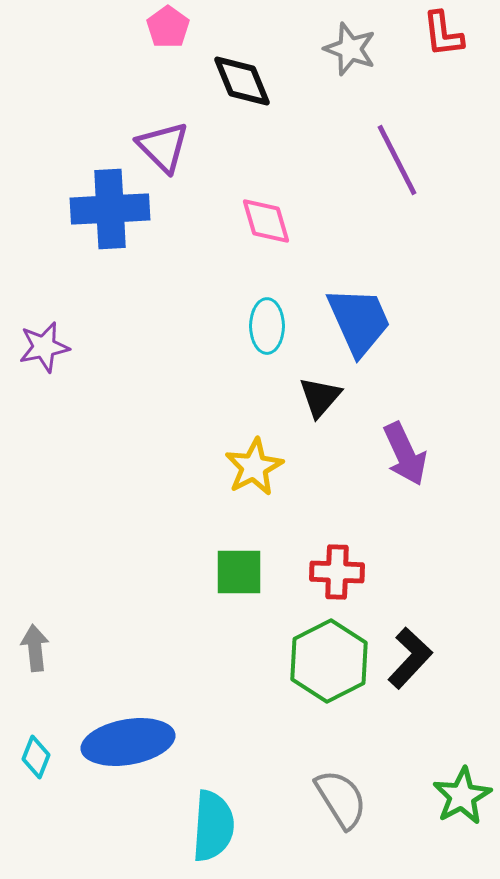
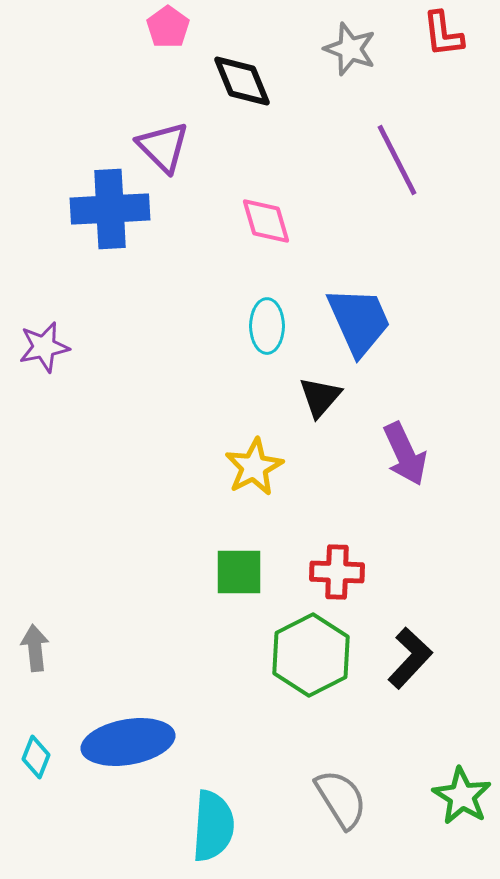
green hexagon: moved 18 px left, 6 px up
green star: rotated 12 degrees counterclockwise
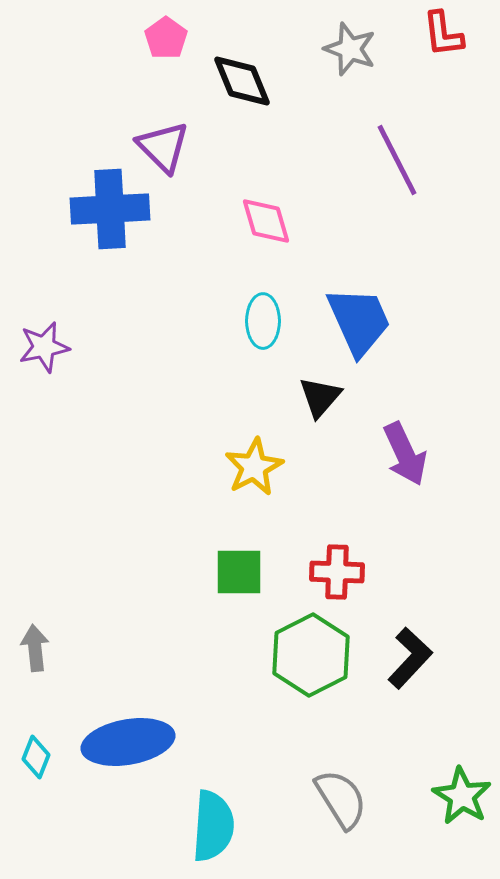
pink pentagon: moved 2 px left, 11 px down
cyan ellipse: moved 4 px left, 5 px up
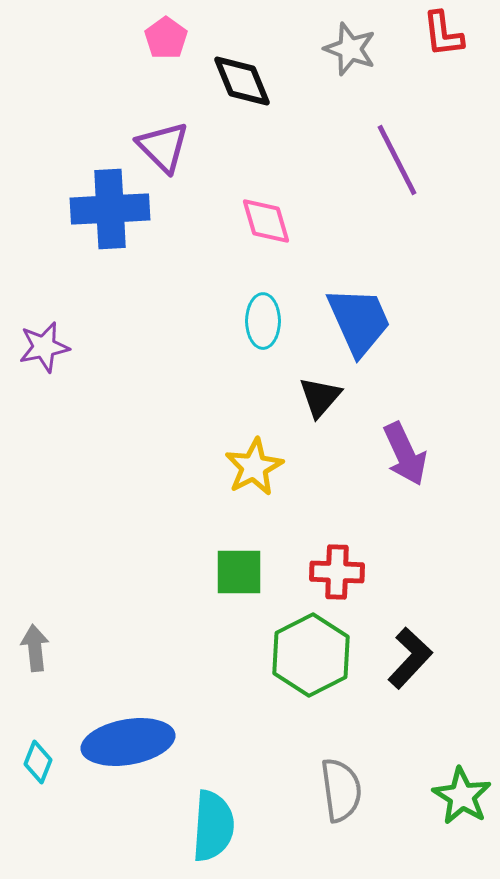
cyan diamond: moved 2 px right, 5 px down
gray semicircle: moved 9 px up; rotated 24 degrees clockwise
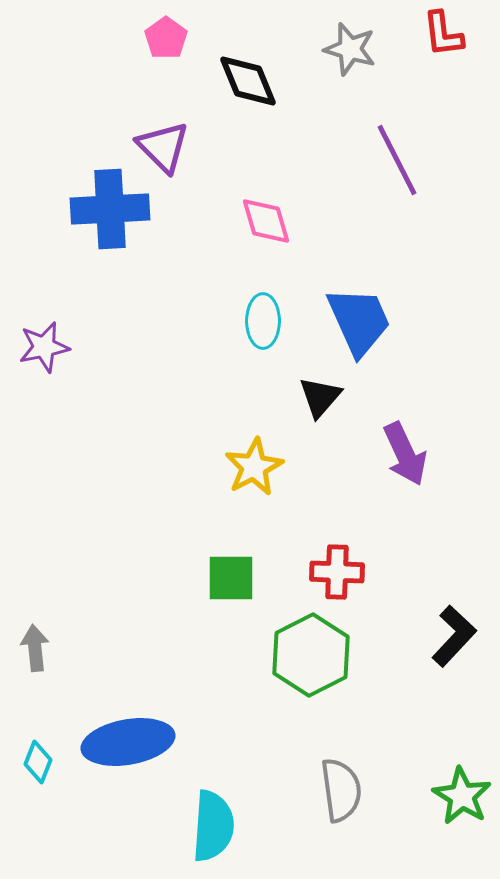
gray star: rotated 4 degrees counterclockwise
black diamond: moved 6 px right
green square: moved 8 px left, 6 px down
black L-shape: moved 44 px right, 22 px up
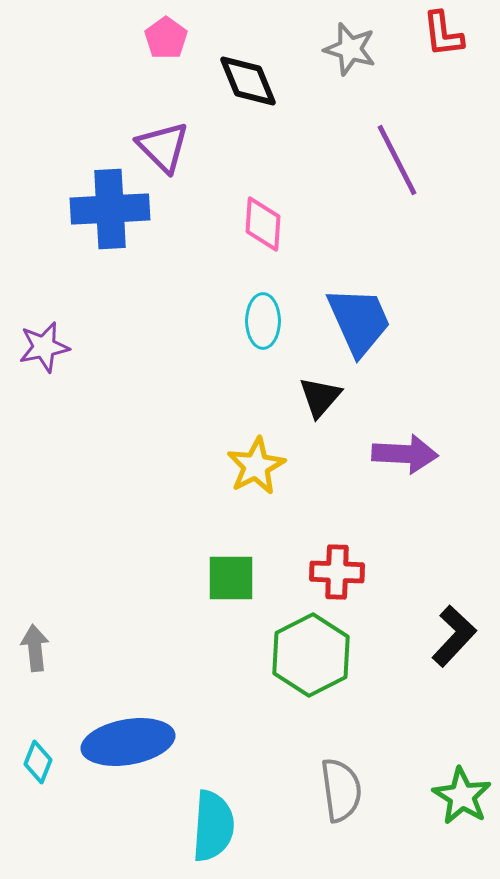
pink diamond: moved 3 px left, 3 px down; rotated 20 degrees clockwise
purple arrow: rotated 62 degrees counterclockwise
yellow star: moved 2 px right, 1 px up
